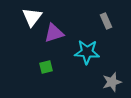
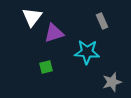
gray rectangle: moved 4 px left
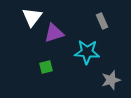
gray star: moved 1 px left, 2 px up
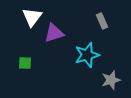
cyan star: moved 3 px down; rotated 20 degrees counterclockwise
green square: moved 21 px left, 4 px up; rotated 16 degrees clockwise
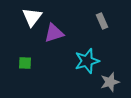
cyan star: moved 6 px down
gray star: moved 1 px left, 2 px down
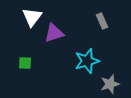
gray star: moved 2 px down
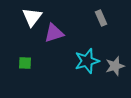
gray rectangle: moved 1 px left, 3 px up
gray star: moved 5 px right, 18 px up
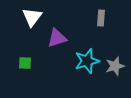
gray rectangle: rotated 28 degrees clockwise
purple triangle: moved 3 px right, 5 px down
